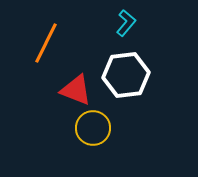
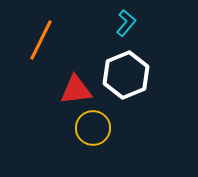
orange line: moved 5 px left, 3 px up
white hexagon: rotated 15 degrees counterclockwise
red triangle: rotated 28 degrees counterclockwise
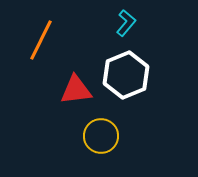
yellow circle: moved 8 px right, 8 px down
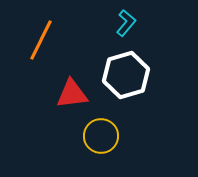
white hexagon: rotated 6 degrees clockwise
red triangle: moved 4 px left, 4 px down
